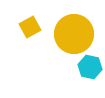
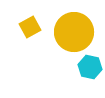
yellow circle: moved 2 px up
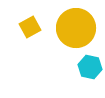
yellow circle: moved 2 px right, 4 px up
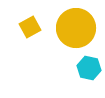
cyan hexagon: moved 1 px left, 1 px down
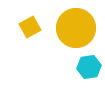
cyan hexagon: moved 1 px up; rotated 20 degrees counterclockwise
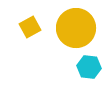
cyan hexagon: rotated 15 degrees clockwise
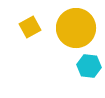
cyan hexagon: moved 1 px up
